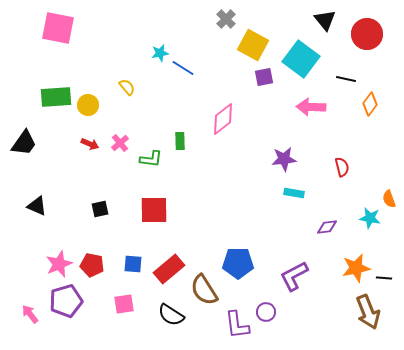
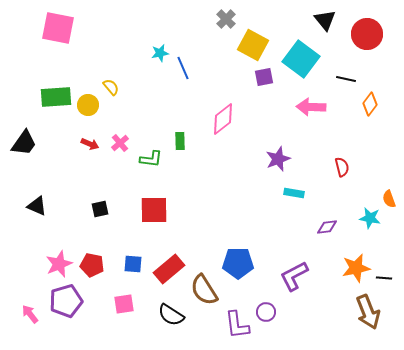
blue line at (183, 68): rotated 35 degrees clockwise
yellow semicircle at (127, 87): moved 16 px left
purple star at (284, 159): moved 6 px left; rotated 15 degrees counterclockwise
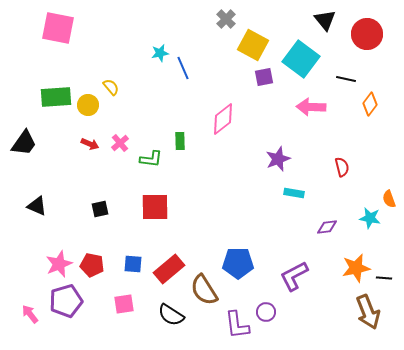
red square at (154, 210): moved 1 px right, 3 px up
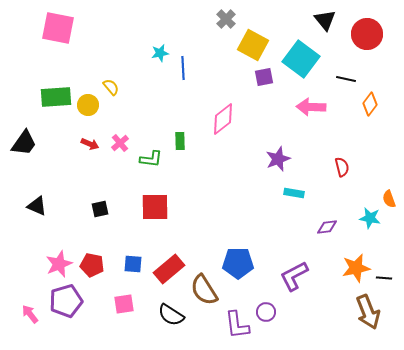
blue line at (183, 68): rotated 20 degrees clockwise
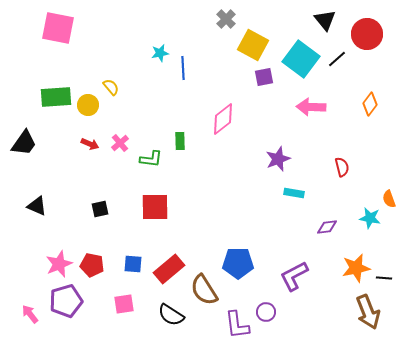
black line at (346, 79): moved 9 px left, 20 px up; rotated 54 degrees counterclockwise
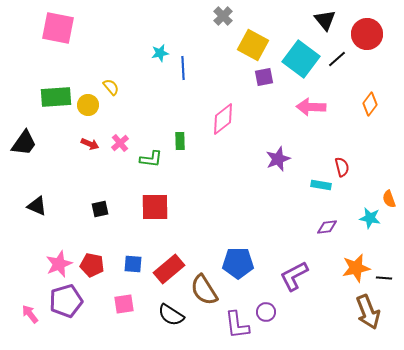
gray cross at (226, 19): moved 3 px left, 3 px up
cyan rectangle at (294, 193): moved 27 px right, 8 px up
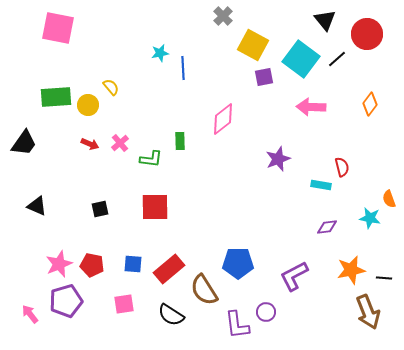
orange star at (356, 268): moved 5 px left, 2 px down
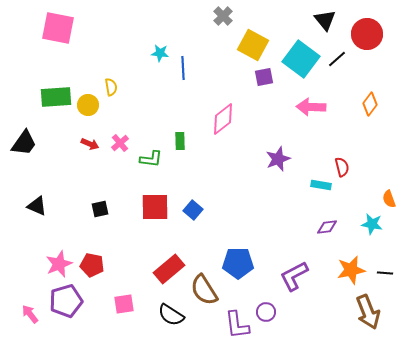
cyan star at (160, 53): rotated 18 degrees clockwise
yellow semicircle at (111, 87): rotated 30 degrees clockwise
cyan star at (370, 218): moved 2 px right, 6 px down
blue square at (133, 264): moved 60 px right, 54 px up; rotated 36 degrees clockwise
black line at (384, 278): moved 1 px right, 5 px up
